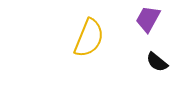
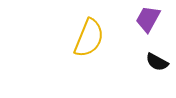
black semicircle: rotated 10 degrees counterclockwise
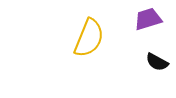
purple trapezoid: rotated 44 degrees clockwise
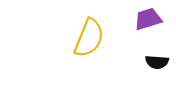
black semicircle: rotated 25 degrees counterclockwise
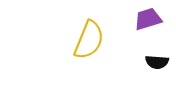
yellow semicircle: moved 2 px down
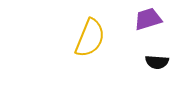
yellow semicircle: moved 1 px right, 2 px up
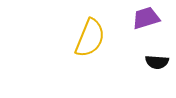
purple trapezoid: moved 2 px left, 1 px up
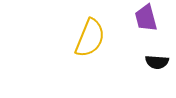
purple trapezoid: rotated 88 degrees counterclockwise
